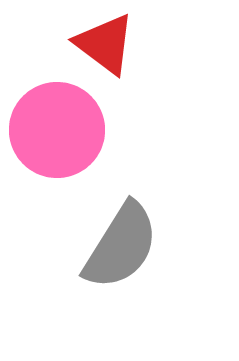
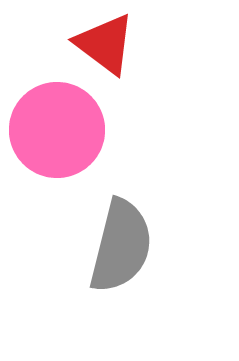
gray semicircle: rotated 18 degrees counterclockwise
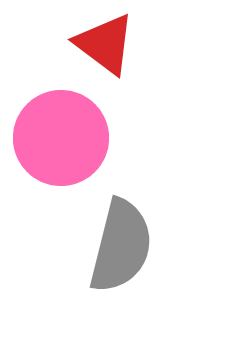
pink circle: moved 4 px right, 8 px down
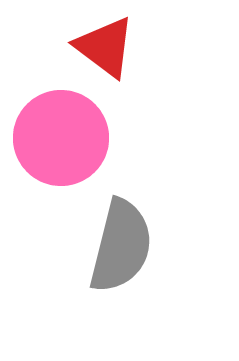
red triangle: moved 3 px down
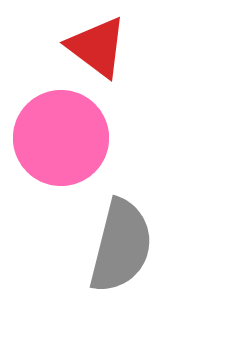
red triangle: moved 8 px left
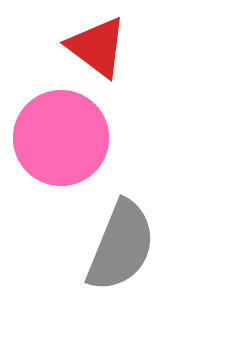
gray semicircle: rotated 8 degrees clockwise
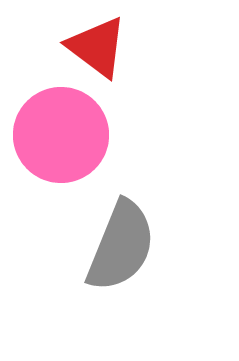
pink circle: moved 3 px up
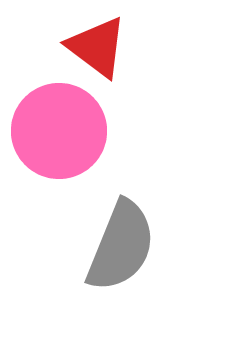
pink circle: moved 2 px left, 4 px up
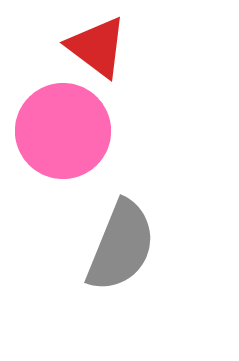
pink circle: moved 4 px right
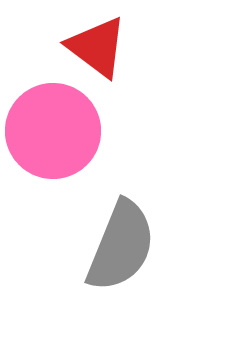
pink circle: moved 10 px left
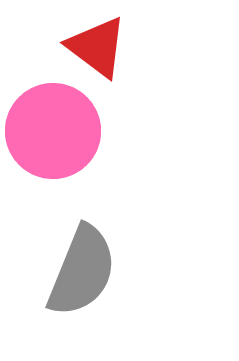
gray semicircle: moved 39 px left, 25 px down
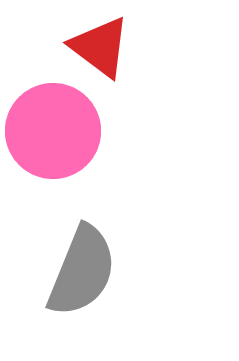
red triangle: moved 3 px right
